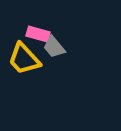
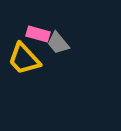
gray trapezoid: moved 4 px right, 4 px up
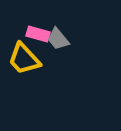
gray trapezoid: moved 4 px up
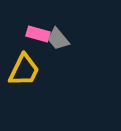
yellow trapezoid: moved 11 px down; rotated 111 degrees counterclockwise
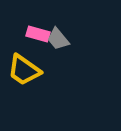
yellow trapezoid: rotated 99 degrees clockwise
